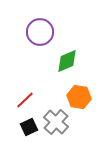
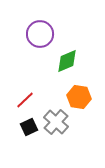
purple circle: moved 2 px down
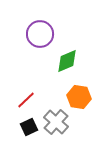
red line: moved 1 px right
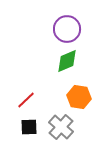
purple circle: moved 27 px right, 5 px up
gray cross: moved 5 px right, 5 px down
black square: rotated 24 degrees clockwise
